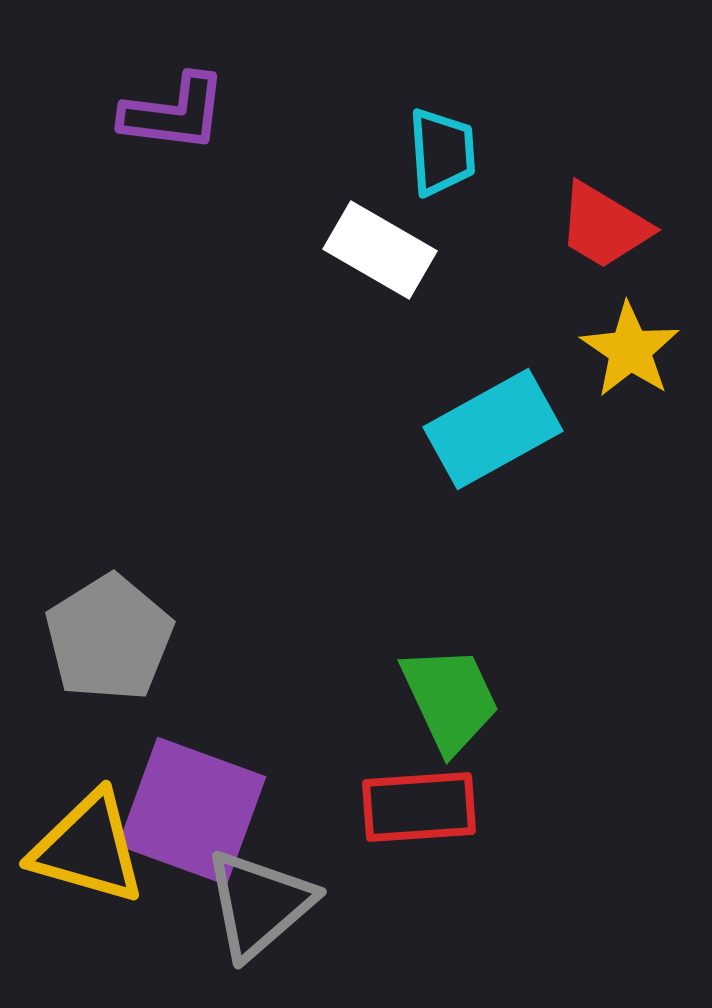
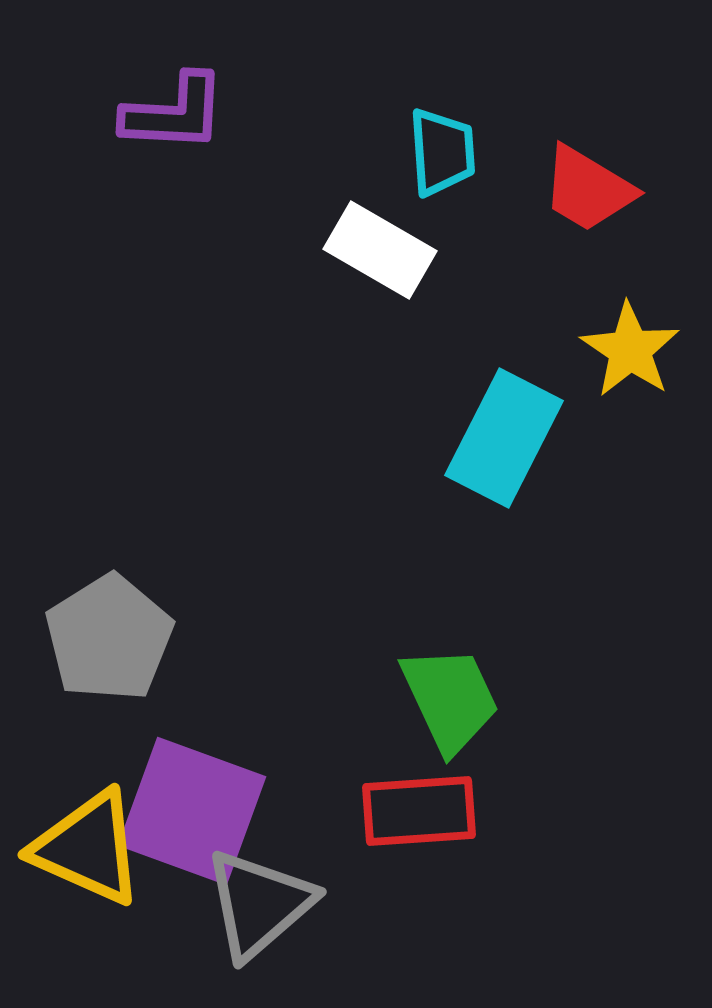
purple L-shape: rotated 4 degrees counterclockwise
red trapezoid: moved 16 px left, 37 px up
cyan rectangle: moved 11 px right, 9 px down; rotated 34 degrees counterclockwise
red rectangle: moved 4 px down
yellow triangle: rotated 8 degrees clockwise
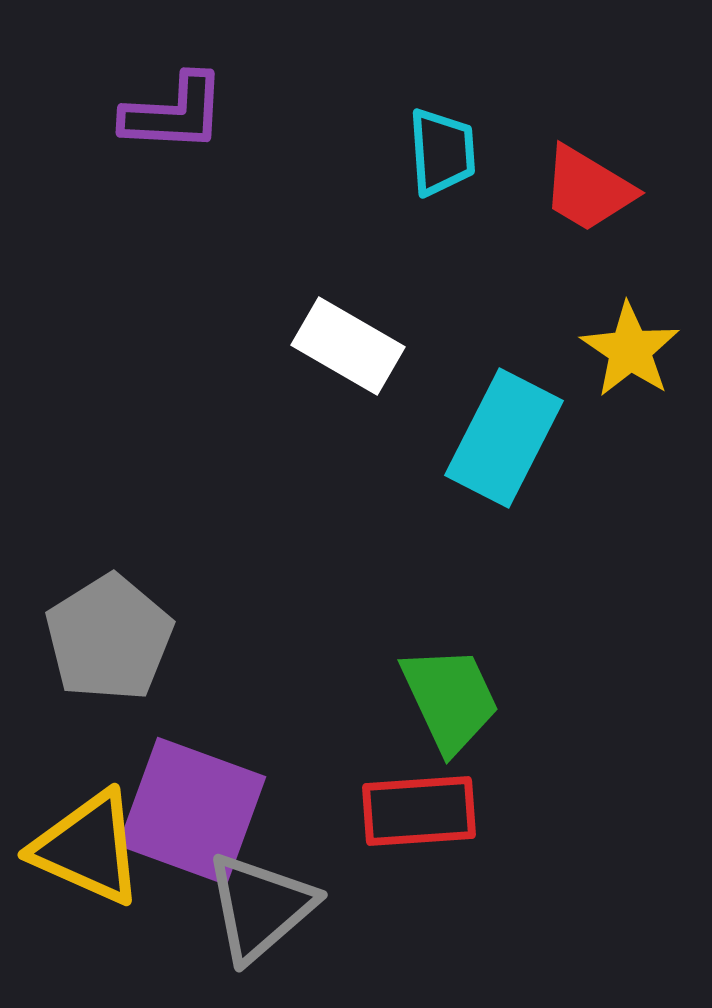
white rectangle: moved 32 px left, 96 px down
gray triangle: moved 1 px right, 3 px down
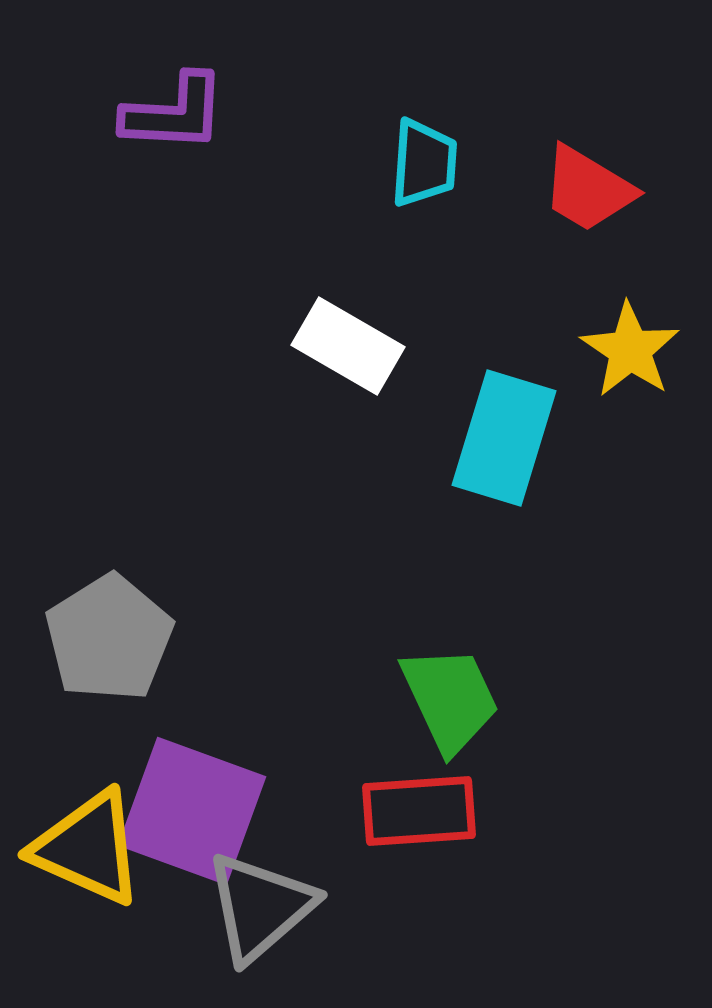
cyan trapezoid: moved 18 px left, 11 px down; rotated 8 degrees clockwise
cyan rectangle: rotated 10 degrees counterclockwise
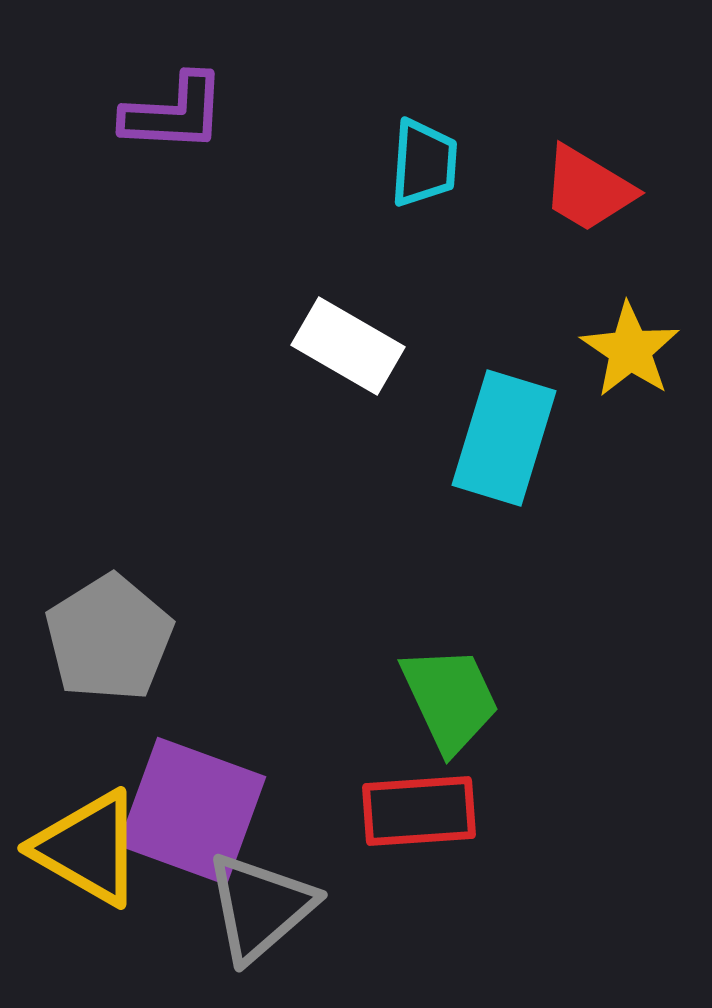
yellow triangle: rotated 6 degrees clockwise
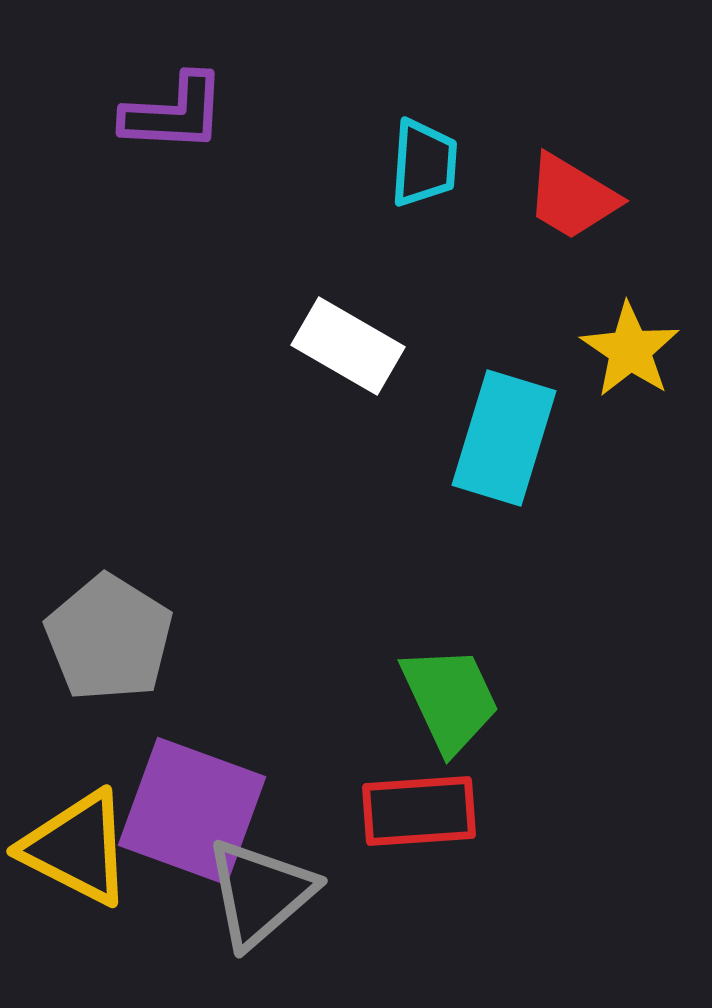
red trapezoid: moved 16 px left, 8 px down
gray pentagon: rotated 8 degrees counterclockwise
yellow triangle: moved 11 px left; rotated 3 degrees counterclockwise
gray triangle: moved 14 px up
